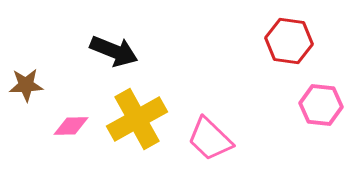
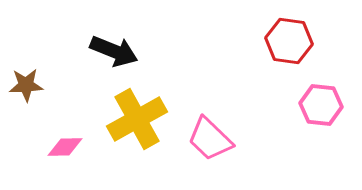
pink diamond: moved 6 px left, 21 px down
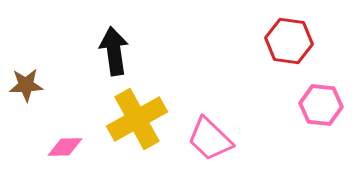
black arrow: rotated 120 degrees counterclockwise
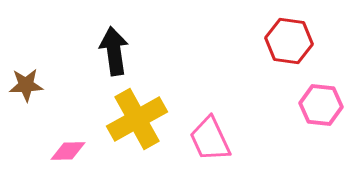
pink trapezoid: rotated 21 degrees clockwise
pink diamond: moved 3 px right, 4 px down
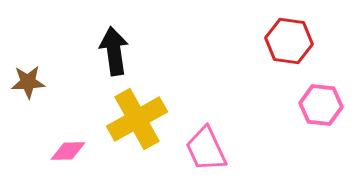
brown star: moved 2 px right, 3 px up
pink trapezoid: moved 4 px left, 10 px down
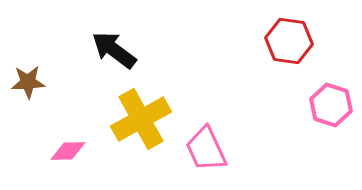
black arrow: moved 1 px up; rotated 45 degrees counterclockwise
pink hexagon: moved 10 px right; rotated 12 degrees clockwise
yellow cross: moved 4 px right
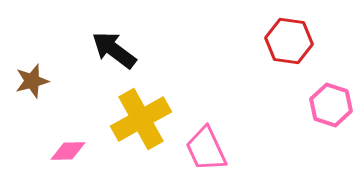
brown star: moved 4 px right, 1 px up; rotated 12 degrees counterclockwise
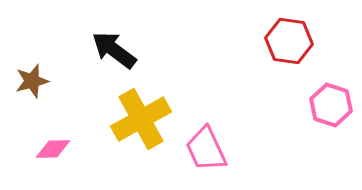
pink diamond: moved 15 px left, 2 px up
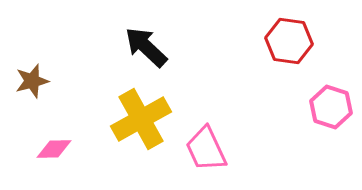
black arrow: moved 32 px right, 3 px up; rotated 6 degrees clockwise
pink hexagon: moved 2 px down
pink diamond: moved 1 px right
